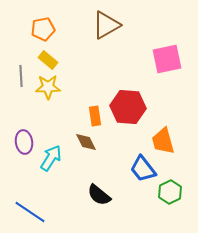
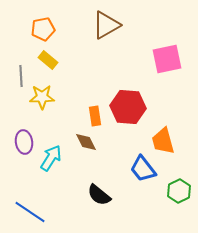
yellow star: moved 6 px left, 10 px down
green hexagon: moved 9 px right, 1 px up
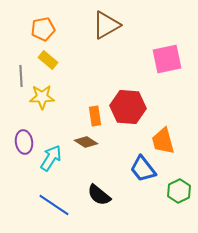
brown diamond: rotated 30 degrees counterclockwise
blue line: moved 24 px right, 7 px up
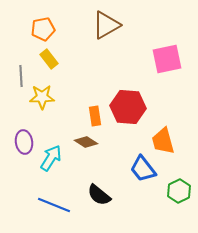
yellow rectangle: moved 1 px right, 1 px up; rotated 12 degrees clockwise
blue line: rotated 12 degrees counterclockwise
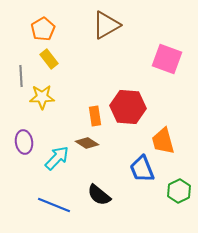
orange pentagon: rotated 20 degrees counterclockwise
pink square: rotated 32 degrees clockwise
brown diamond: moved 1 px right, 1 px down
cyan arrow: moved 6 px right; rotated 12 degrees clockwise
blue trapezoid: moved 1 px left; rotated 16 degrees clockwise
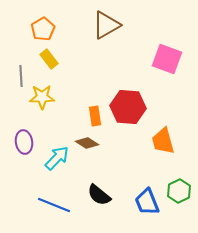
blue trapezoid: moved 5 px right, 33 px down
